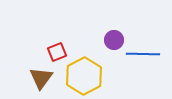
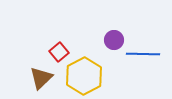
red square: moved 2 px right; rotated 18 degrees counterclockwise
brown triangle: rotated 10 degrees clockwise
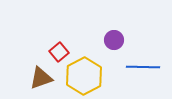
blue line: moved 13 px down
brown triangle: rotated 25 degrees clockwise
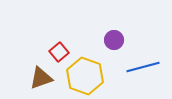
blue line: rotated 16 degrees counterclockwise
yellow hexagon: moved 1 px right; rotated 12 degrees counterclockwise
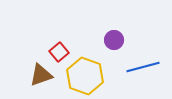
brown triangle: moved 3 px up
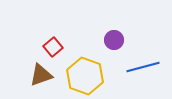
red square: moved 6 px left, 5 px up
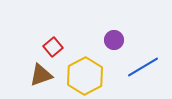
blue line: rotated 16 degrees counterclockwise
yellow hexagon: rotated 12 degrees clockwise
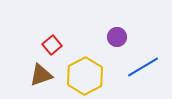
purple circle: moved 3 px right, 3 px up
red square: moved 1 px left, 2 px up
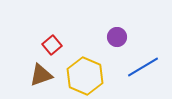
yellow hexagon: rotated 9 degrees counterclockwise
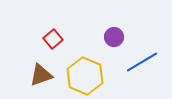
purple circle: moved 3 px left
red square: moved 1 px right, 6 px up
blue line: moved 1 px left, 5 px up
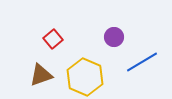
yellow hexagon: moved 1 px down
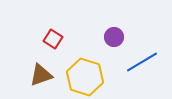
red square: rotated 18 degrees counterclockwise
yellow hexagon: rotated 6 degrees counterclockwise
